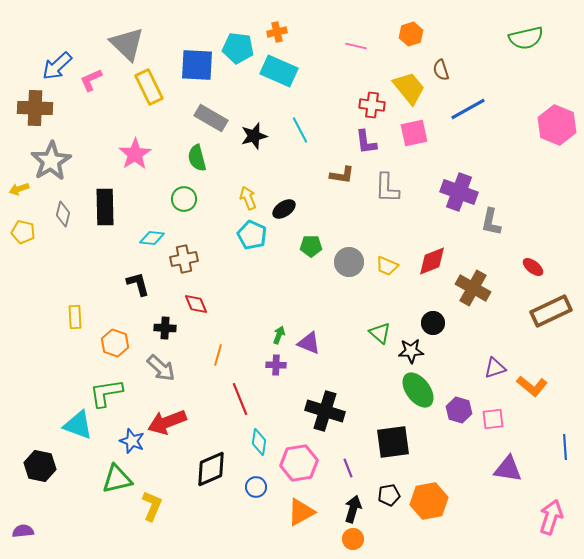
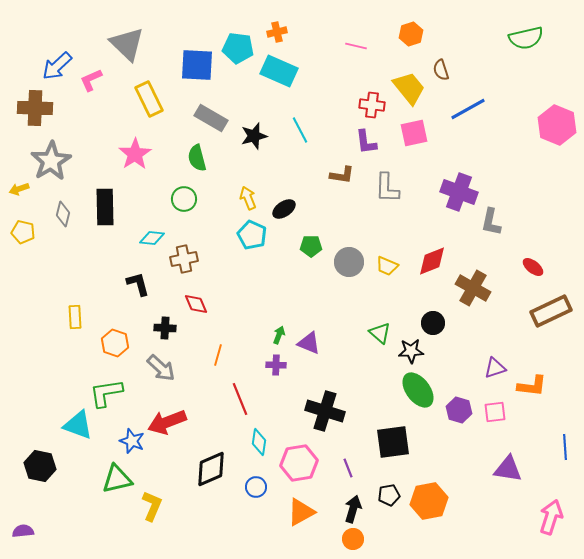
yellow rectangle at (149, 87): moved 12 px down
orange L-shape at (532, 386): rotated 32 degrees counterclockwise
pink square at (493, 419): moved 2 px right, 7 px up
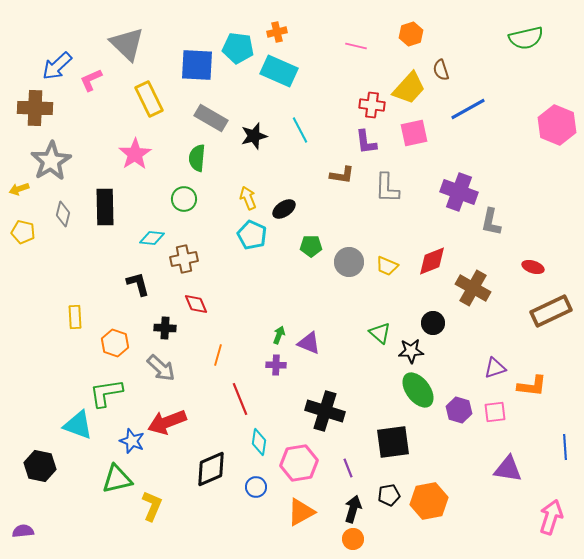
yellow trapezoid at (409, 88): rotated 81 degrees clockwise
green semicircle at (197, 158): rotated 20 degrees clockwise
red ellipse at (533, 267): rotated 20 degrees counterclockwise
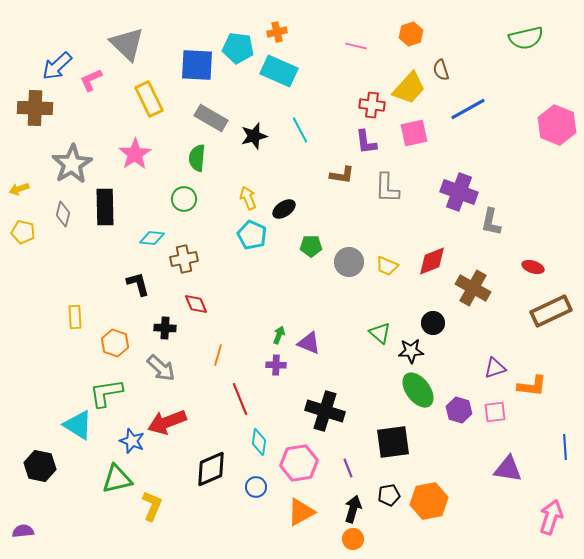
gray star at (51, 161): moved 21 px right, 3 px down
cyan triangle at (78, 425): rotated 12 degrees clockwise
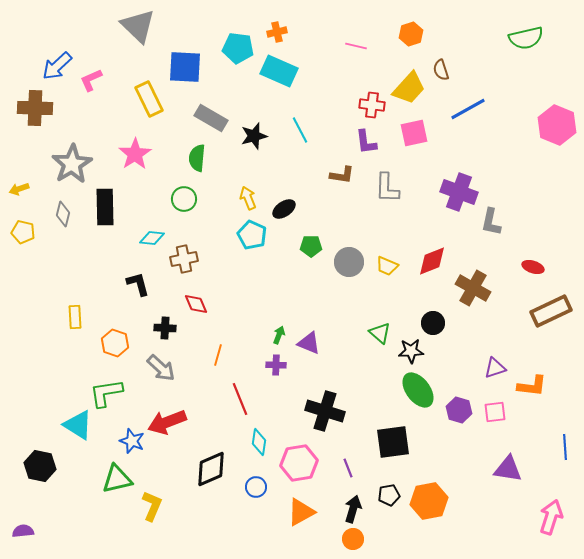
gray triangle at (127, 44): moved 11 px right, 18 px up
blue square at (197, 65): moved 12 px left, 2 px down
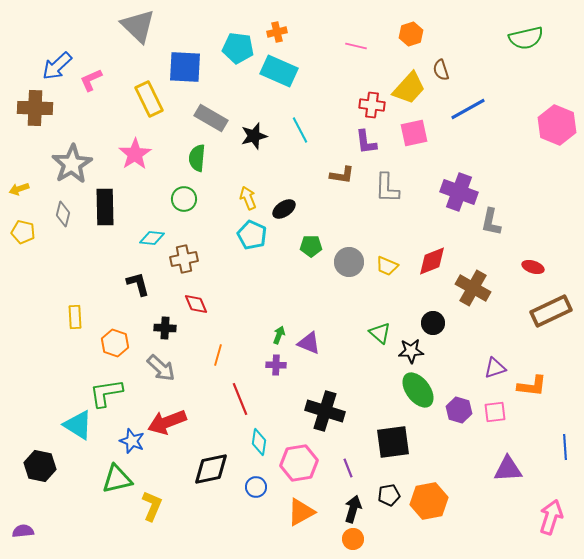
black diamond at (211, 469): rotated 12 degrees clockwise
purple triangle at (508, 469): rotated 12 degrees counterclockwise
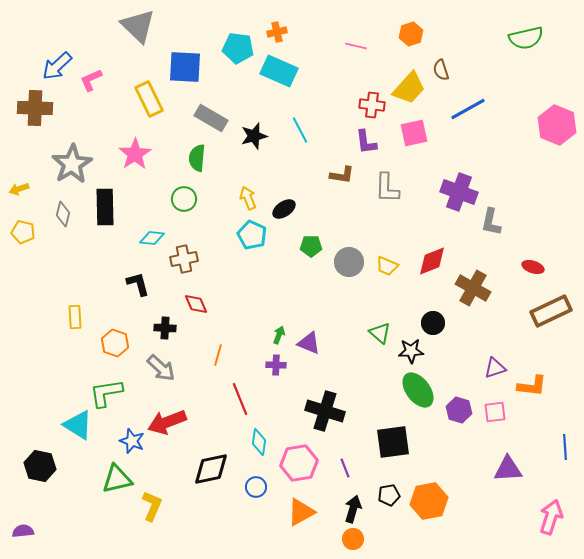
purple line at (348, 468): moved 3 px left
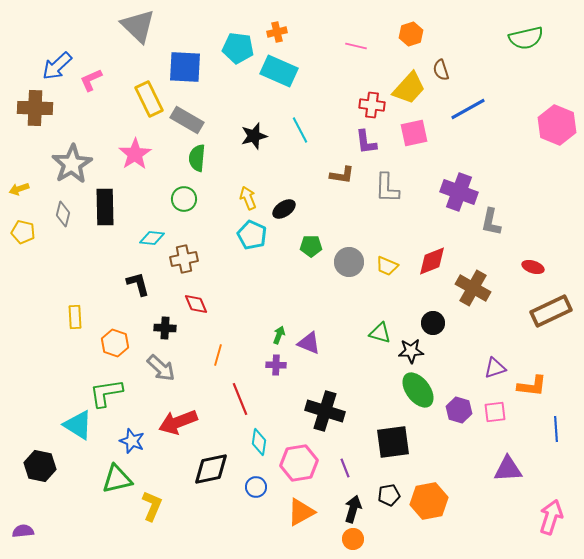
gray rectangle at (211, 118): moved 24 px left, 2 px down
green triangle at (380, 333): rotated 25 degrees counterclockwise
red arrow at (167, 422): moved 11 px right
blue line at (565, 447): moved 9 px left, 18 px up
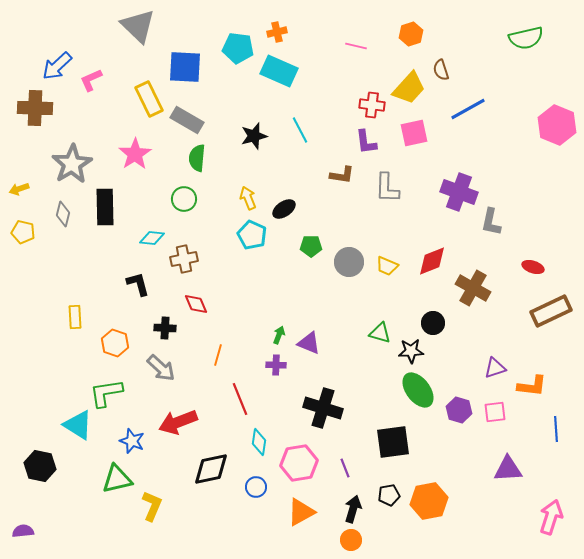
black cross at (325, 411): moved 2 px left, 3 px up
orange circle at (353, 539): moved 2 px left, 1 px down
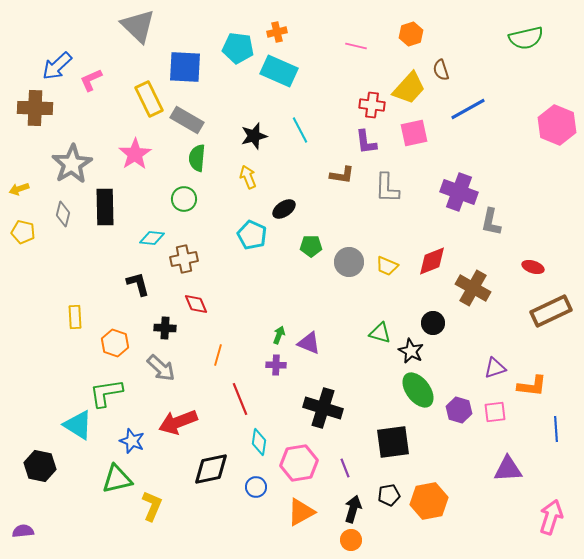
yellow arrow at (248, 198): moved 21 px up
black star at (411, 351): rotated 30 degrees clockwise
